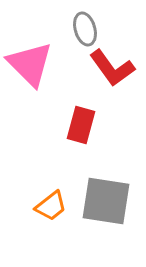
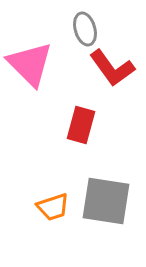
orange trapezoid: moved 2 px right, 1 px down; rotated 20 degrees clockwise
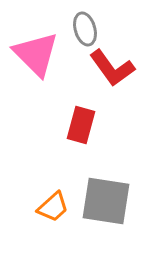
pink triangle: moved 6 px right, 10 px up
orange trapezoid: rotated 24 degrees counterclockwise
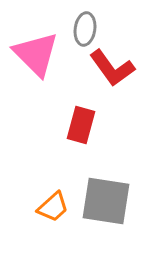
gray ellipse: rotated 24 degrees clockwise
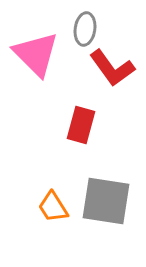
orange trapezoid: rotated 100 degrees clockwise
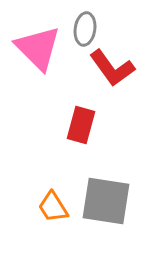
pink triangle: moved 2 px right, 6 px up
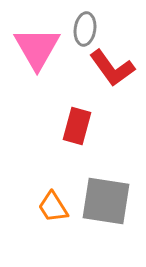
pink triangle: moved 1 px left; rotated 15 degrees clockwise
red rectangle: moved 4 px left, 1 px down
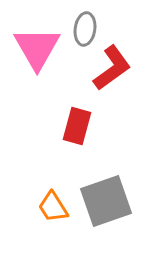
red L-shape: rotated 90 degrees counterclockwise
gray square: rotated 28 degrees counterclockwise
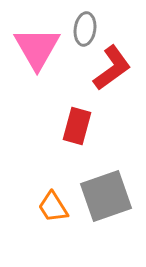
gray square: moved 5 px up
